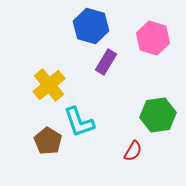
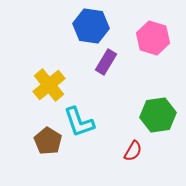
blue hexagon: rotated 8 degrees counterclockwise
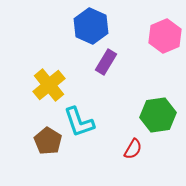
blue hexagon: rotated 16 degrees clockwise
pink hexagon: moved 12 px right, 2 px up; rotated 20 degrees clockwise
red semicircle: moved 2 px up
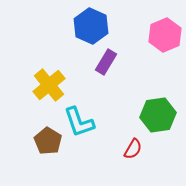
pink hexagon: moved 1 px up
